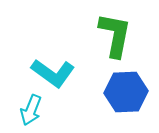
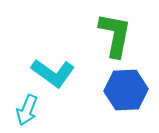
blue hexagon: moved 2 px up
cyan arrow: moved 4 px left
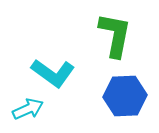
blue hexagon: moved 1 px left, 6 px down
cyan arrow: moved 1 px right, 1 px up; rotated 136 degrees counterclockwise
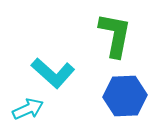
cyan L-shape: rotated 6 degrees clockwise
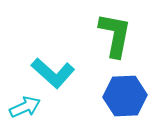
cyan arrow: moved 3 px left, 2 px up
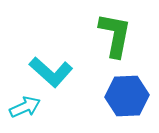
cyan L-shape: moved 2 px left, 1 px up
blue hexagon: moved 2 px right
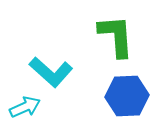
green L-shape: moved 1 px right, 1 px down; rotated 15 degrees counterclockwise
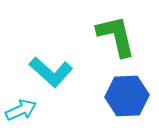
green L-shape: rotated 9 degrees counterclockwise
cyan arrow: moved 4 px left, 3 px down
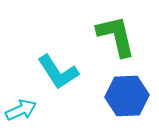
cyan L-shape: moved 7 px right; rotated 15 degrees clockwise
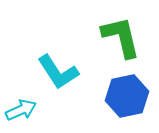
green L-shape: moved 5 px right, 1 px down
blue hexagon: rotated 9 degrees counterclockwise
